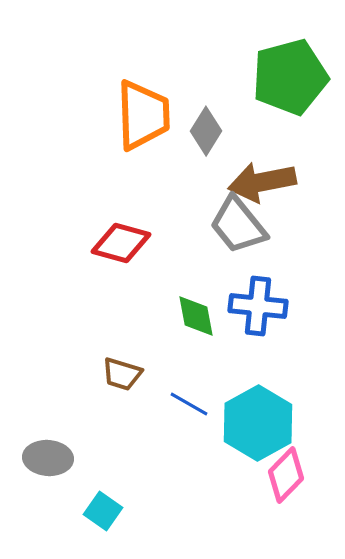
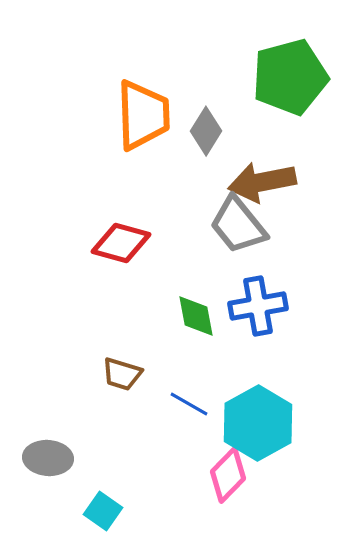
blue cross: rotated 16 degrees counterclockwise
pink diamond: moved 58 px left
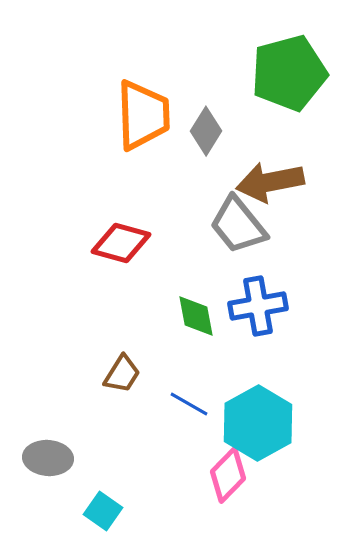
green pentagon: moved 1 px left, 4 px up
brown arrow: moved 8 px right
brown trapezoid: rotated 75 degrees counterclockwise
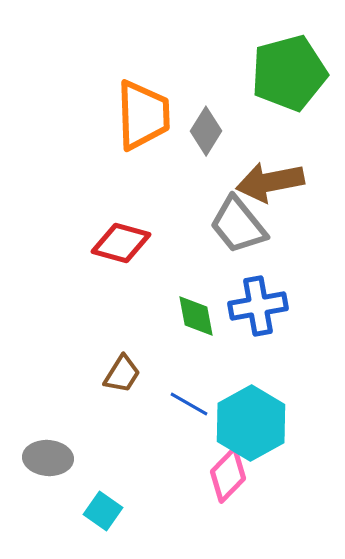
cyan hexagon: moved 7 px left
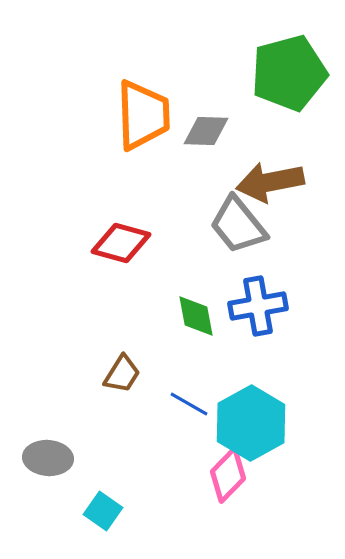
gray diamond: rotated 60 degrees clockwise
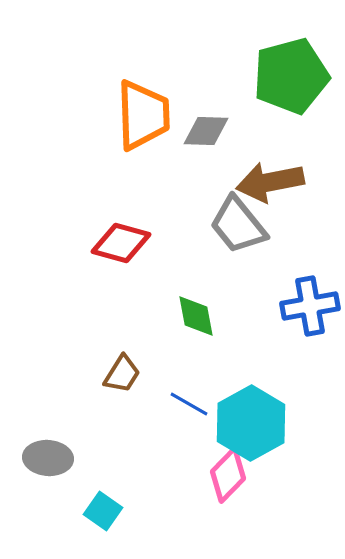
green pentagon: moved 2 px right, 3 px down
blue cross: moved 52 px right
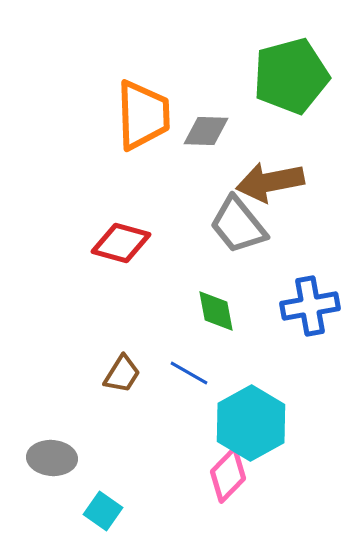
green diamond: moved 20 px right, 5 px up
blue line: moved 31 px up
gray ellipse: moved 4 px right
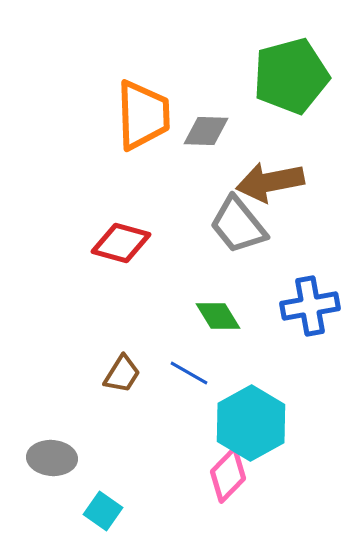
green diamond: moved 2 px right, 5 px down; rotated 21 degrees counterclockwise
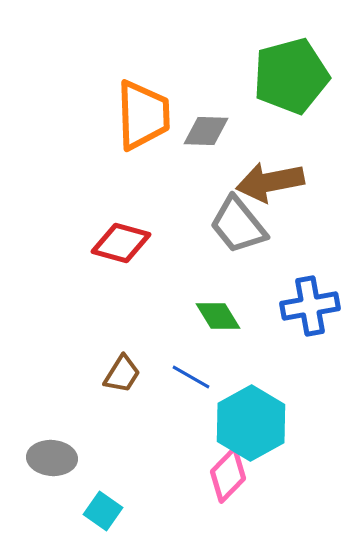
blue line: moved 2 px right, 4 px down
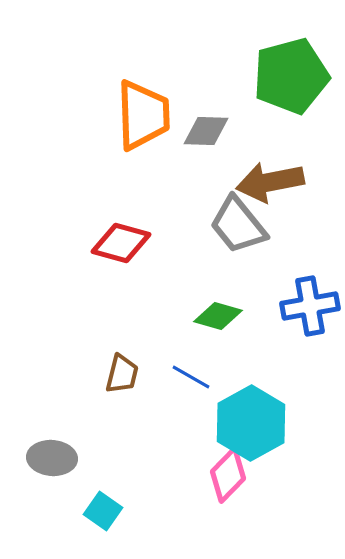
green diamond: rotated 42 degrees counterclockwise
brown trapezoid: rotated 18 degrees counterclockwise
